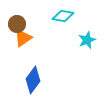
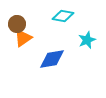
blue diamond: moved 19 px right, 21 px up; rotated 44 degrees clockwise
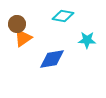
cyan star: rotated 24 degrees clockwise
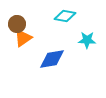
cyan diamond: moved 2 px right
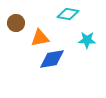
cyan diamond: moved 3 px right, 2 px up
brown circle: moved 1 px left, 1 px up
orange triangle: moved 17 px right; rotated 24 degrees clockwise
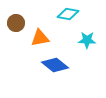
blue diamond: moved 3 px right, 6 px down; rotated 48 degrees clockwise
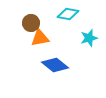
brown circle: moved 15 px right
cyan star: moved 2 px right, 2 px up; rotated 18 degrees counterclockwise
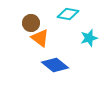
orange triangle: rotated 48 degrees clockwise
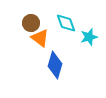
cyan diamond: moved 2 px left, 9 px down; rotated 60 degrees clockwise
cyan star: moved 1 px up
blue diamond: rotated 68 degrees clockwise
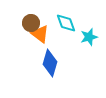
orange triangle: moved 4 px up
blue diamond: moved 5 px left, 2 px up
